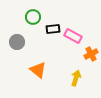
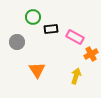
black rectangle: moved 2 px left
pink rectangle: moved 2 px right, 1 px down
orange triangle: moved 1 px left; rotated 18 degrees clockwise
yellow arrow: moved 2 px up
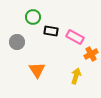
black rectangle: moved 2 px down; rotated 16 degrees clockwise
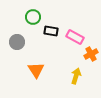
orange triangle: moved 1 px left
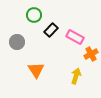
green circle: moved 1 px right, 2 px up
black rectangle: moved 1 px up; rotated 56 degrees counterclockwise
